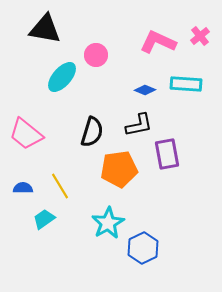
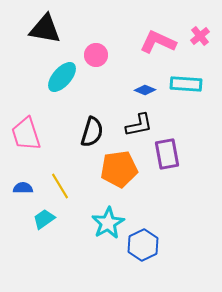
pink trapezoid: rotated 33 degrees clockwise
blue hexagon: moved 3 px up
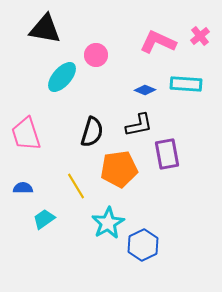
yellow line: moved 16 px right
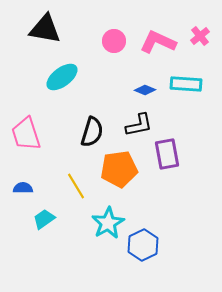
pink circle: moved 18 px right, 14 px up
cyan ellipse: rotated 12 degrees clockwise
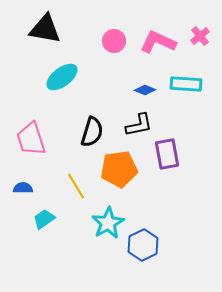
pink trapezoid: moved 5 px right, 5 px down
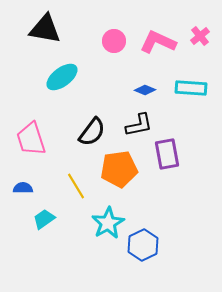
cyan rectangle: moved 5 px right, 4 px down
black semicircle: rotated 20 degrees clockwise
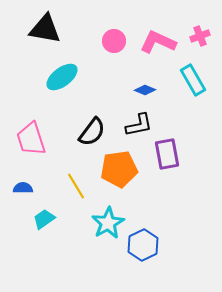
pink cross: rotated 18 degrees clockwise
cyan rectangle: moved 2 px right, 8 px up; rotated 56 degrees clockwise
